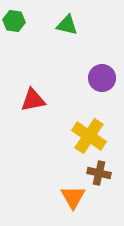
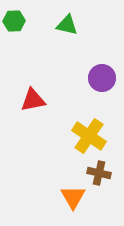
green hexagon: rotated 10 degrees counterclockwise
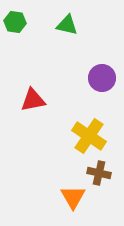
green hexagon: moved 1 px right, 1 px down; rotated 10 degrees clockwise
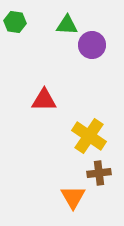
green triangle: rotated 10 degrees counterclockwise
purple circle: moved 10 px left, 33 px up
red triangle: moved 11 px right; rotated 12 degrees clockwise
brown cross: rotated 20 degrees counterclockwise
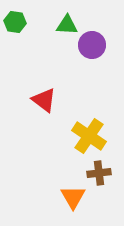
red triangle: rotated 36 degrees clockwise
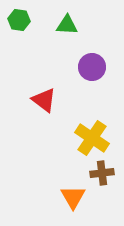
green hexagon: moved 4 px right, 2 px up
purple circle: moved 22 px down
yellow cross: moved 3 px right, 2 px down
brown cross: moved 3 px right
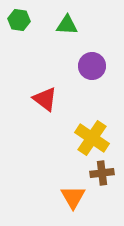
purple circle: moved 1 px up
red triangle: moved 1 px right, 1 px up
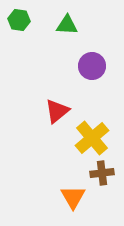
red triangle: moved 12 px right, 12 px down; rotated 44 degrees clockwise
yellow cross: rotated 16 degrees clockwise
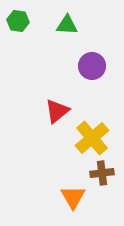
green hexagon: moved 1 px left, 1 px down
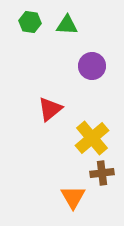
green hexagon: moved 12 px right, 1 px down
red triangle: moved 7 px left, 2 px up
